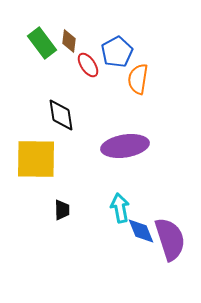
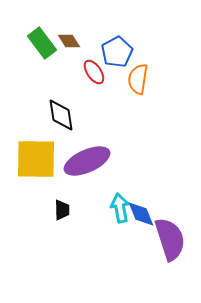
brown diamond: rotated 40 degrees counterclockwise
red ellipse: moved 6 px right, 7 px down
purple ellipse: moved 38 px left, 15 px down; rotated 15 degrees counterclockwise
blue diamond: moved 17 px up
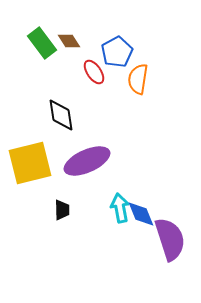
yellow square: moved 6 px left, 4 px down; rotated 15 degrees counterclockwise
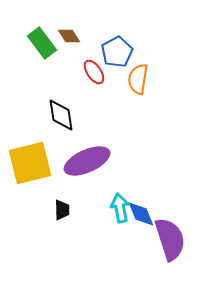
brown diamond: moved 5 px up
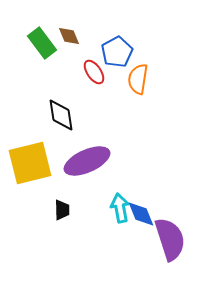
brown diamond: rotated 10 degrees clockwise
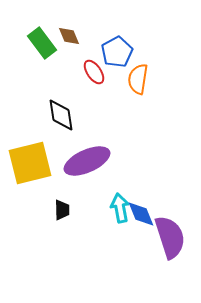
purple semicircle: moved 2 px up
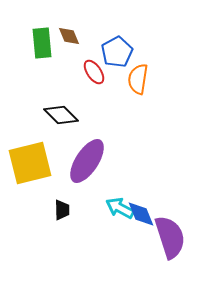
green rectangle: rotated 32 degrees clockwise
black diamond: rotated 36 degrees counterclockwise
purple ellipse: rotated 33 degrees counterclockwise
cyan arrow: rotated 52 degrees counterclockwise
